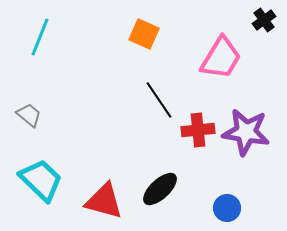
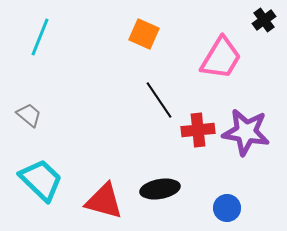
black ellipse: rotated 33 degrees clockwise
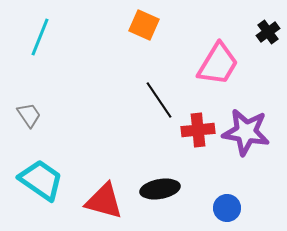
black cross: moved 4 px right, 12 px down
orange square: moved 9 px up
pink trapezoid: moved 3 px left, 6 px down
gray trapezoid: rotated 16 degrees clockwise
cyan trapezoid: rotated 9 degrees counterclockwise
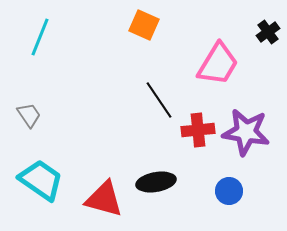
black ellipse: moved 4 px left, 7 px up
red triangle: moved 2 px up
blue circle: moved 2 px right, 17 px up
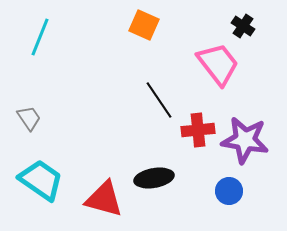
black cross: moved 25 px left, 6 px up; rotated 20 degrees counterclockwise
pink trapezoid: rotated 69 degrees counterclockwise
gray trapezoid: moved 3 px down
purple star: moved 1 px left, 8 px down
black ellipse: moved 2 px left, 4 px up
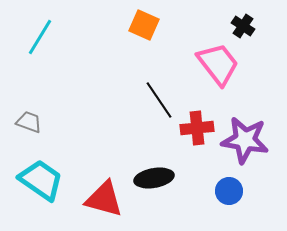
cyan line: rotated 9 degrees clockwise
gray trapezoid: moved 4 px down; rotated 36 degrees counterclockwise
red cross: moved 1 px left, 2 px up
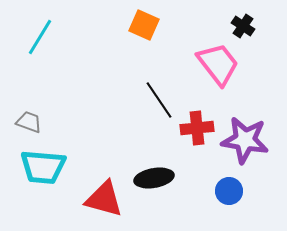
cyan trapezoid: moved 2 px right, 13 px up; rotated 150 degrees clockwise
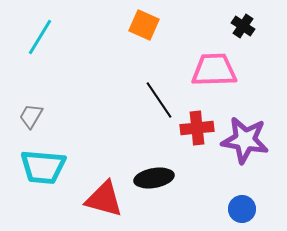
pink trapezoid: moved 4 px left, 6 px down; rotated 54 degrees counterclockwise
gray trapezoid: moved 2 px right, 6 px up; rotated 80 degrees counterclockwise
blue circle: moved 13 px right, 18 px down
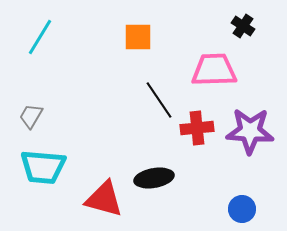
orange square: moved 6 px left, 12 px down; rotated 24 degrees counterclockwise
purple star: moved 5 px right, 9 px up; rotated 6 degrees counterclockwise
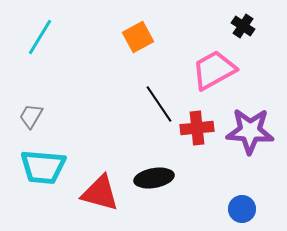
orange square: rotated 28 degrees counterclockwise
pink trapezoid: rotated 27 degrees counterclockwise
black line: moved 4 px down
red triangle: moved 4 px left, 6 px up
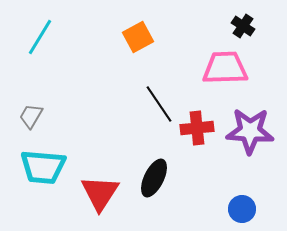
pink trapezoid: moved 11 px right, 2 px up; rotated 27 degrees clockwise
black ellipse: rotated 54 degrees counterclockwise
red triangle: rotated 48 degrees clockwise
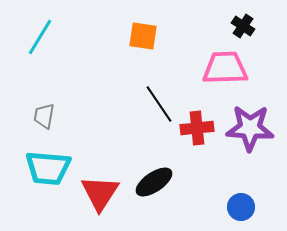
orange square: moved 5 px right, 1 px up; rotated 36 degrees clockwise
gray trapezoid: moved 13 px right; rotated 20 degrees counterclockwise
purple star: moved 3 px up
cyan trapezoid: moved 5 px right, 1 px down
black ellipse: moved 4 px down; rotated 30 degrees clockwise
blue circle: moved 1 px left, 2 px up
